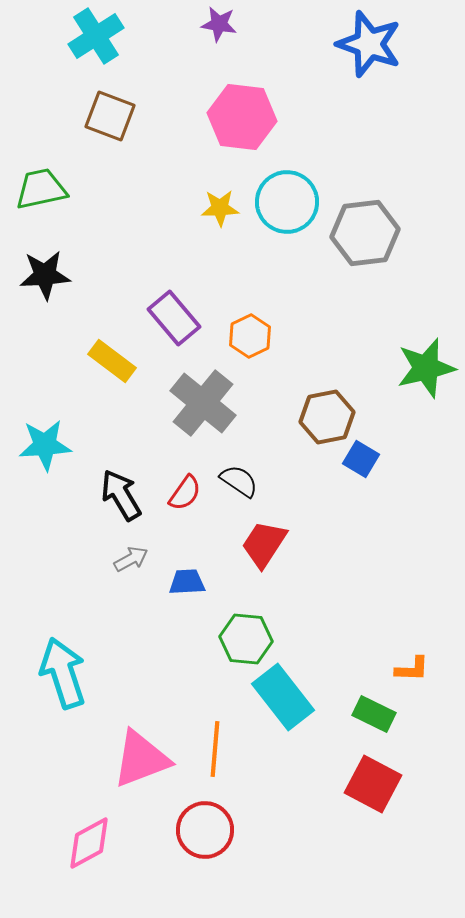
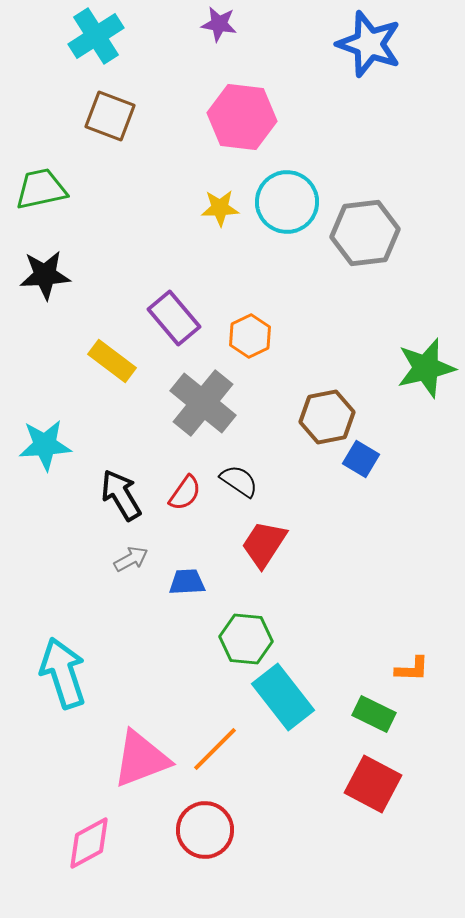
orange line: rotated 40 degrees clockwise
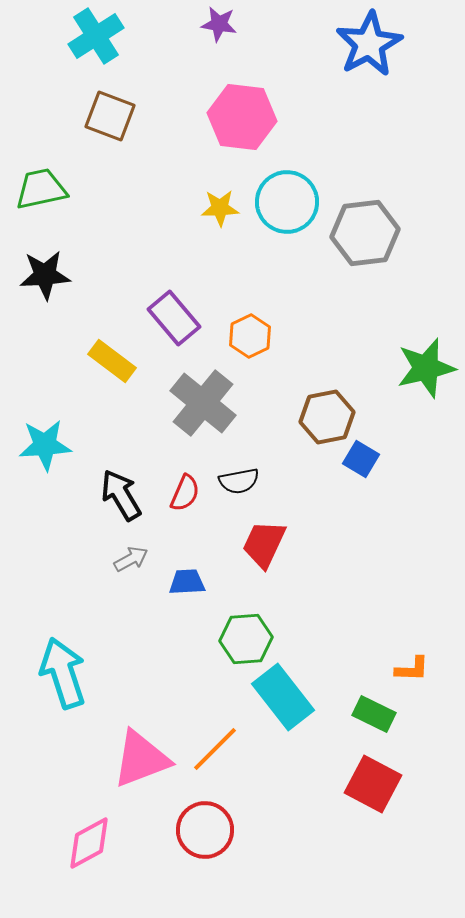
blue star: rotated 24 degrees clockwise
black semicircle: rotated 135 degrees clockwise
red semicircle: rotated 12 degrees counterclockwise
red trapezoid: rotated 8 degrees counterclockwise
green hexagon: rotated 9 degrees counterclockwise
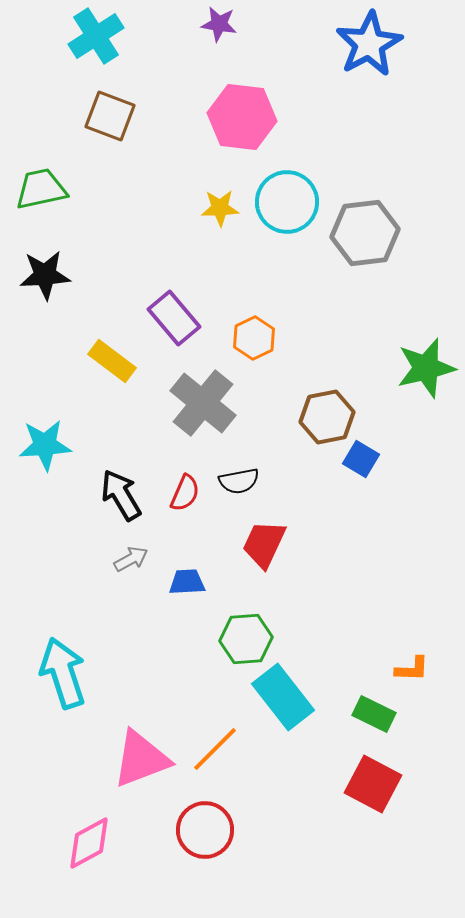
orange hexagon: moved 4 px right, 2 px down
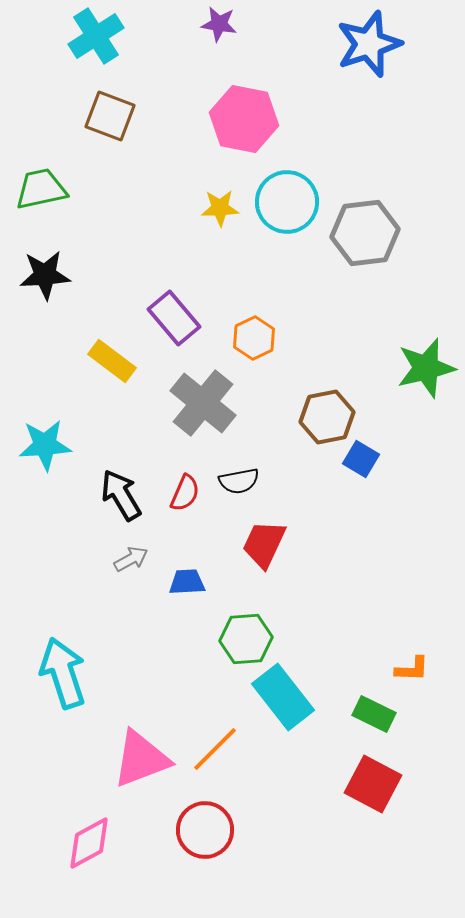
blue star: rotated 10 degrees clockwise
pink hexagon: moved 2 px right, 2 px down; rotated 4 degrees clockwise
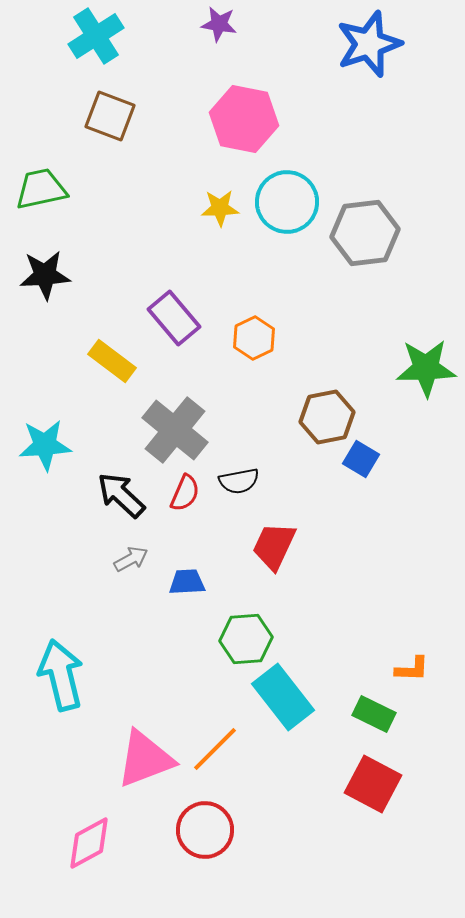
green star: rotated 12 degrees clockwise
gray cross: moved 28 px left, 27 px down
black arrow: rotated 16 degrees counterclockwise
red trapezoid: moved 10 px right, 2 px down
cyan arrow: moved 2 px left, 2 px down; rotated 4 degrees clockwise
pink triangle: moved 4 px right
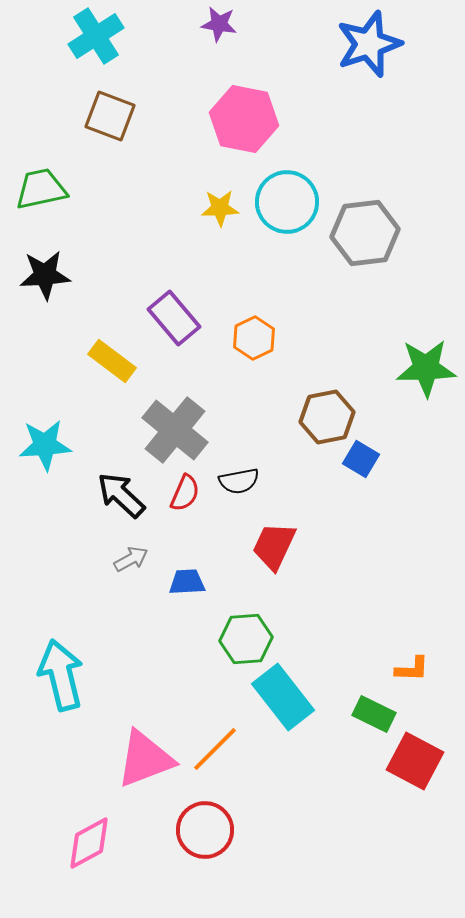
red square: moved 42 px right, 23 px up
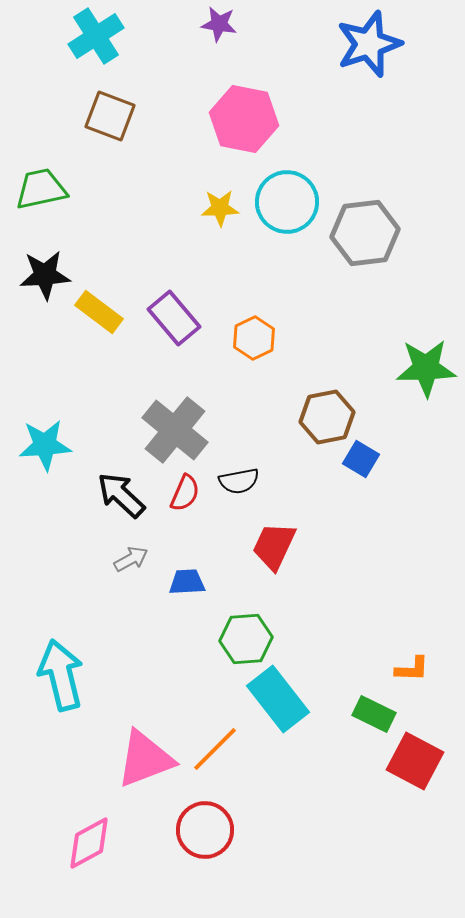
yellow rectangle: moved 13 px left, 49 px up
cyan rectangle: moved 5 px left, 2 px down
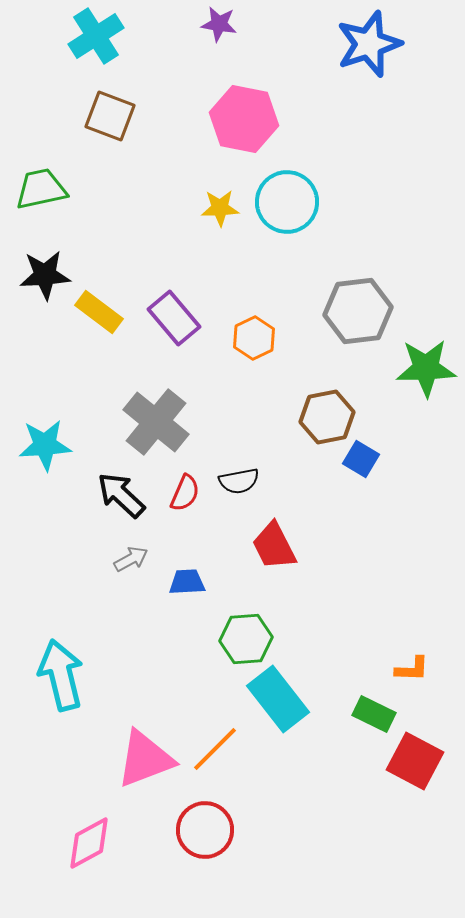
gray hexagon: moved 7 px left, 78 px down
gray cross: moved 19 px left, 8 px up
red trapezoid: rotated 52 degrees counterclockwise
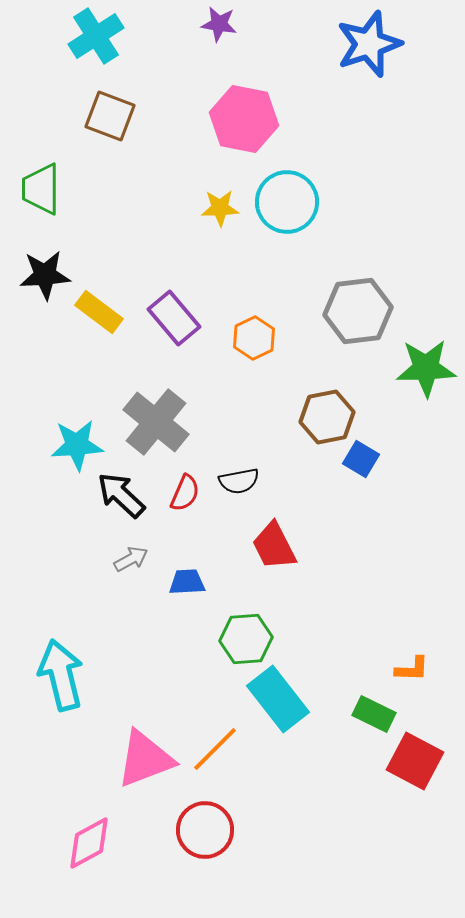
green trapezoid: rotated 78 degrees counterclockwise
cyan star: moved 32 px right
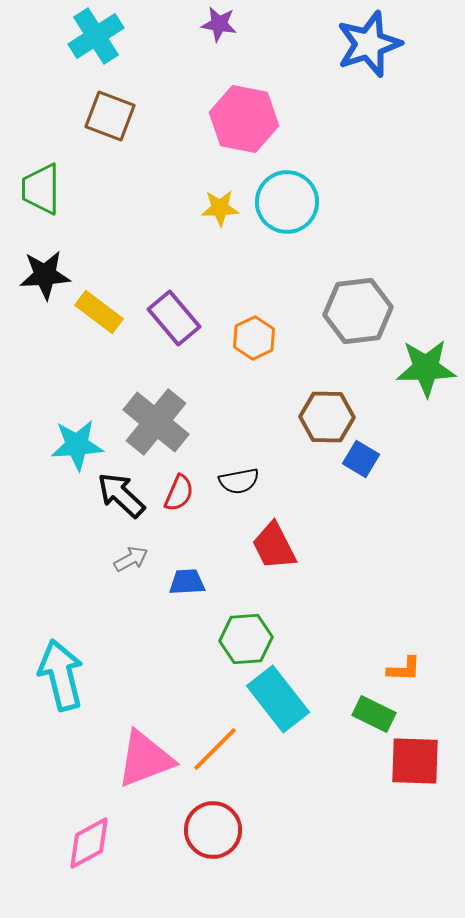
brown hexagon: rotated 12 degrees clockwise
red semicircle: moved 6 px left
orange L-shape: moved 8 px left
red square: rotated 26 degrees counterclockwise
red circle: moved 8 px right
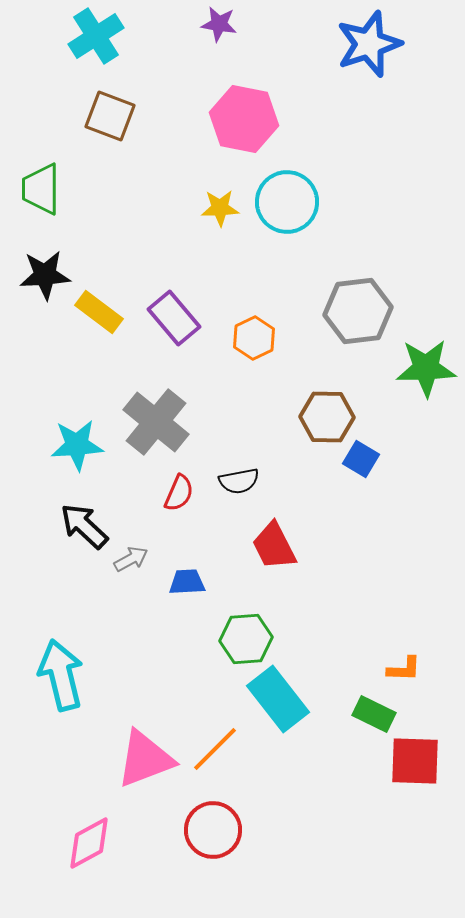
black arrow: moved 37 px left, 31 px down
